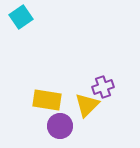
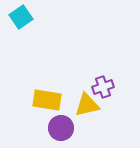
yellow triangle: rotated 32 degrees clockwise
purple circle: moved 1 px right, 2 px down
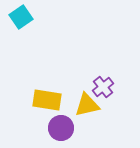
purple cross: rotated 20 degrees counterclockwise
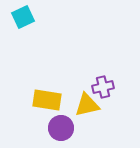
cyan square: moved 2 px right; rotated 10 degrees clockwise
purple cross: rotated 25 degrees clockwise
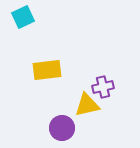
yellow rectangle: moved 30 px up; rotated 16 degrees counterclockwise
purple circle: moved 1 px right
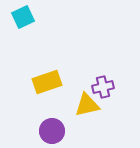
yellow rectangle: moved 12 px down; rotated 12 degrees counterclockwise
purple circle: moved 10 px left, 3 px down
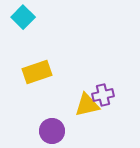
cyan square: rotated 20 degrees counterclockwise
yellow rectangle: moved 10 px left, 10 px up
purple cross: moved 8 px down
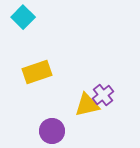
purple cross: rotated 25 degrees counterclockwise
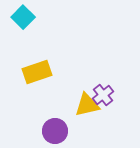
purple circle: moved 3 px right
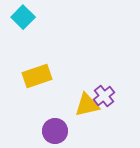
yellow rectangle: moved 4 px down
purple cross: moved 1 px right, 1 px down
